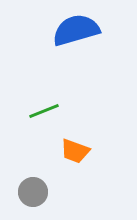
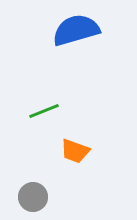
gray circle: moved 5 px down
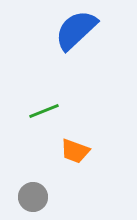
blue semicircle: rotated 27 degrees counterclockwise
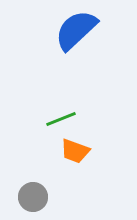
green line: moved 17 px right, 8 px down
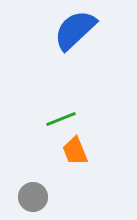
blue semicircle: moved 1 px left
orange trapezoid: rotated 48 degrees clockwise
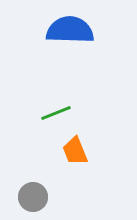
blue semicircle: moved 5 px left; rotated 45 degrees clockwise
green line: moved 5 px left, 6 px up
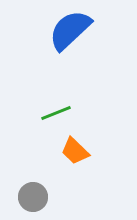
blue semicircle: rotated 45 degrees counterclockwise
orange trapezoid: rotated 24 degrees counterclockwise
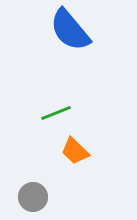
blue semicircle: rotated 87 degrees counterclockwise
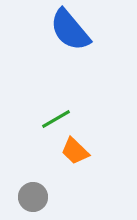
green line: moved 6 px down; rotated 8 degrees counterclockwise
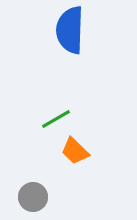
blue semicircle: rotated 42 degrees clockwise
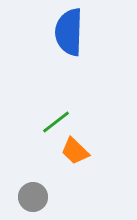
blue semicircle: moved 1 px left, 2 px down
green line: moved 3 px down; rotated 8 degrees counterclockwise
